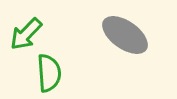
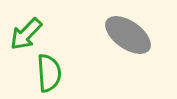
gray ellipse: moved 3 px right
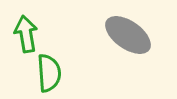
green arrow: rotated 126 degrees clockwise
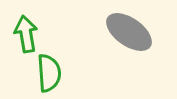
gray ellipse: moved 1 px right, 3 px up
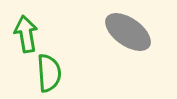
gray ellipse: moved 1 px left
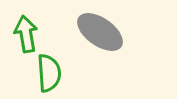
gray ellipse: moved 28 px left
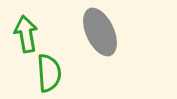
gray ellipse: rotated 30 degrees clockwise
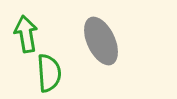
gray ellipse: moved 1 px right, 9 px down
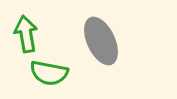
green semicircle: rotated 105 degrees clockwise
